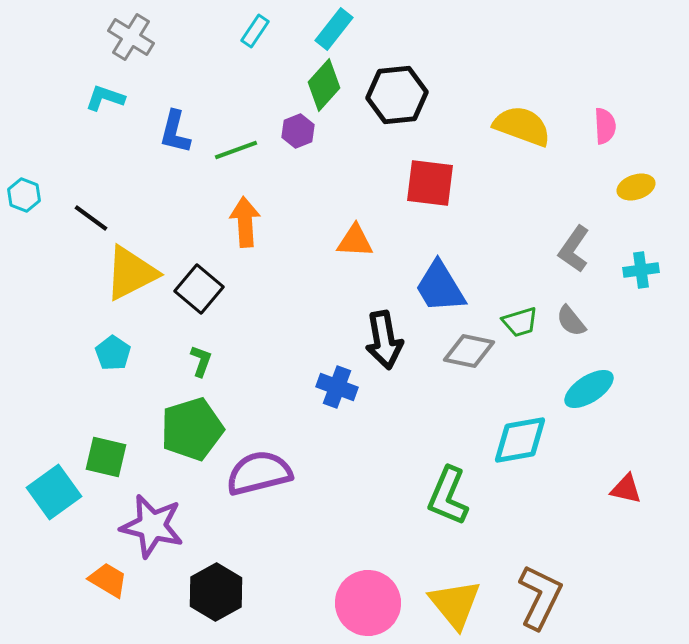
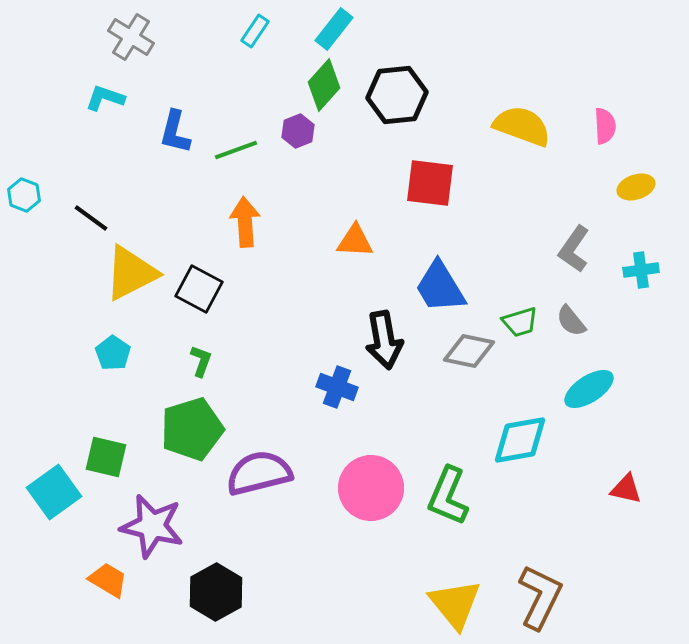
black square at (199, 289): rotated 12 degrees counterclockwise
pink circle at (368, 603): moved 3 px right, 115 px up
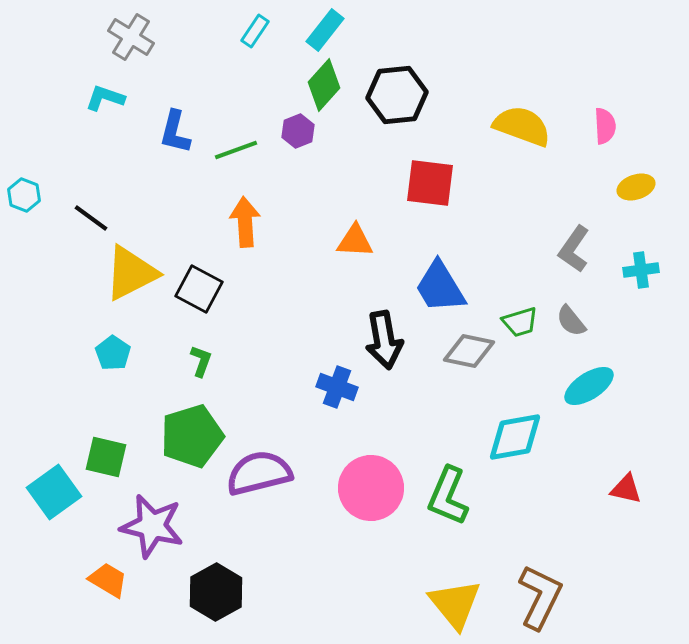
cyan rectangle at (334, 29): moved 9 px left, 1 px down
cyan ellipse at (589, 389): moved 3 px up
green pentagon at (192, 429): moved 7 px down
cyan diamond at (520, 440): moved 5 px left, 3 px up
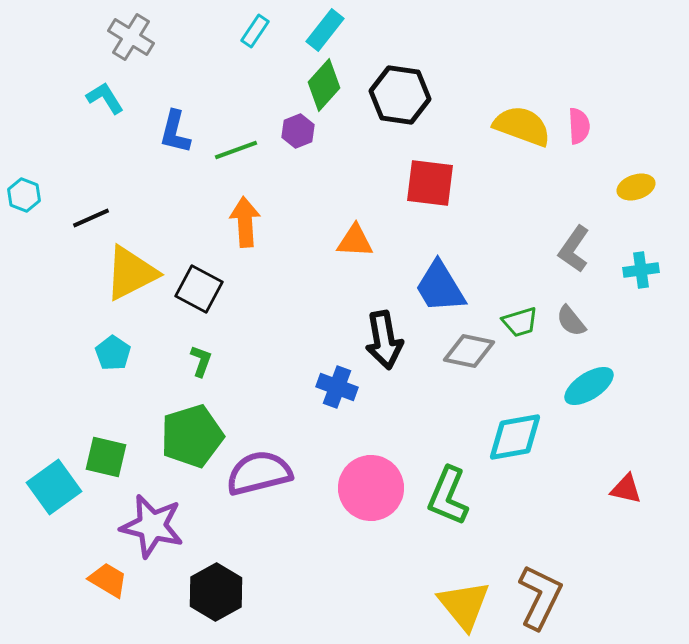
black hexagon at (397, 95): moved 3 px right; rotated 14 degrees clockwise
cyan L-shape at (105, 98): rotated 39 degrees clockwise
pink semicircle at (605, 126): moved 26 px left
black line at (91, 218): rotated 60 degrees counterclockwise
cyan square at (54, 492): moved 5 px up
yellow triangle at (455, 604): moved 9 px right, 1 px down
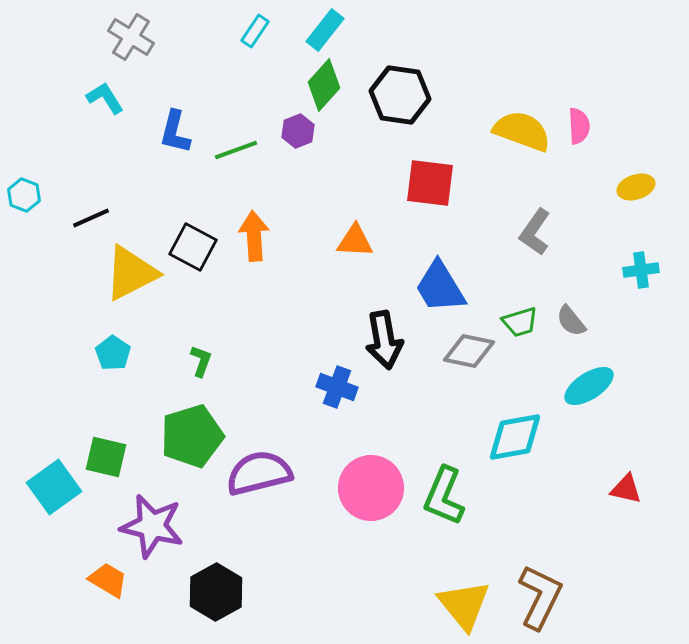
yellow semicircle at (522, 126): moved 5 px down
orange arrow at (245, 222): moved 9 px right, 14 px down
gray L-shape at (574, 249): moved 39 px left, 17 px up
black square at (199, 289): moved 6 px left, 42 px up
green L-shape at (448, 496): moved 4 px left
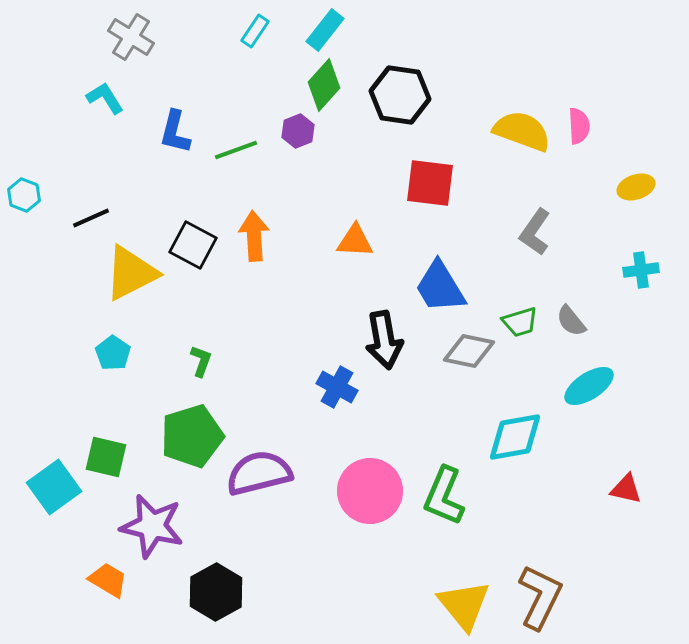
black square at (193, 247): moved 2 px up
blue cross at (337, 387): rotated 9 degrees clockwise
pink circle at (371, 488): moved 1 px left, 3 px down
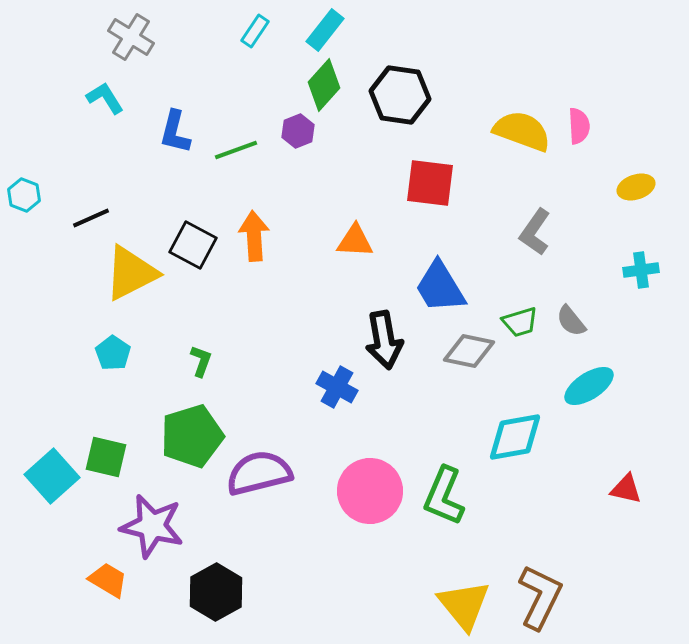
cyan square at (54, 487): moved 2 px left, 11 px up; rotated 6 degrees counterclockwise
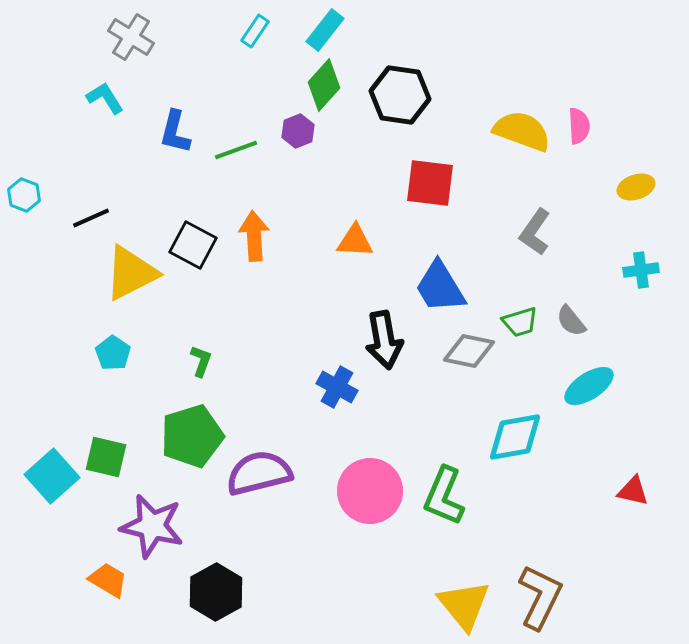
red triangle at (626, 489): moved 7 px right, 2 px down
